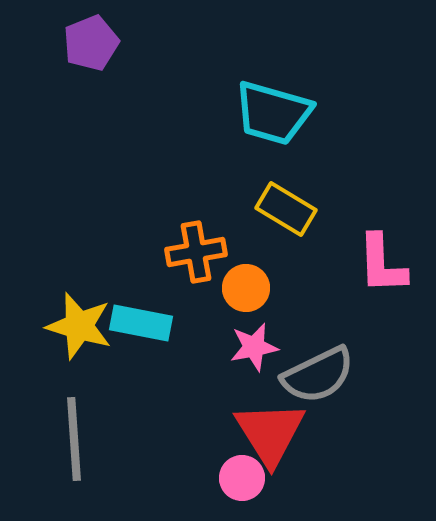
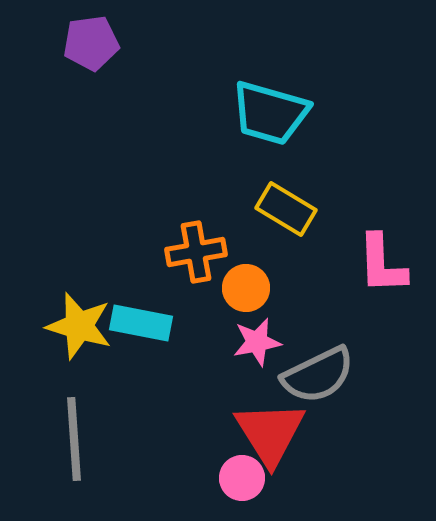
purple pentagon: rotated 14 degrees clockwise
cyan trapezoid: moved 3 px left
pink star: moved 3 px right, 5 px up
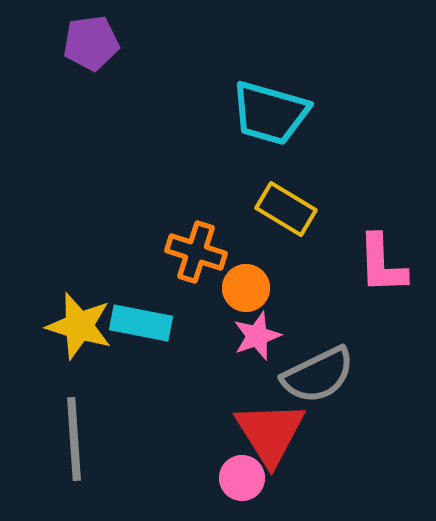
orange cross: rotated 28 degrees clockwise
pink star: moved 6 px up; rotated 9 degrees counterclockwise
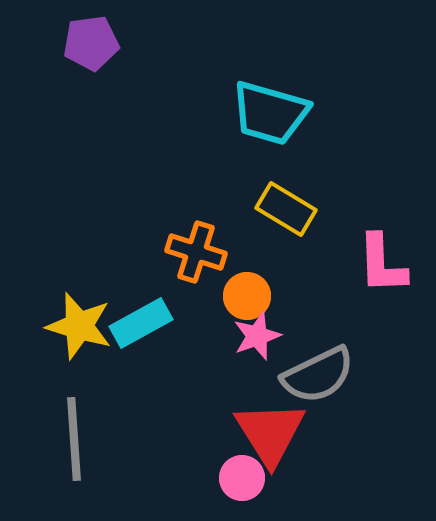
orange circle: moved 1 px right, 8 px down
cyan rectangle: rotated 40 degrees counterclockwise
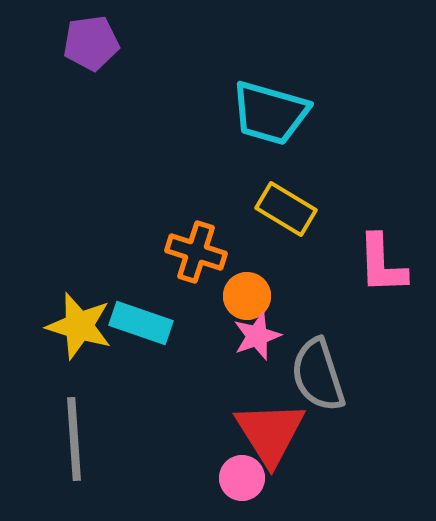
cyan rectangle: rotated 48 degrees clockwise
gray semicircle: rotated 98 degrees clockwise
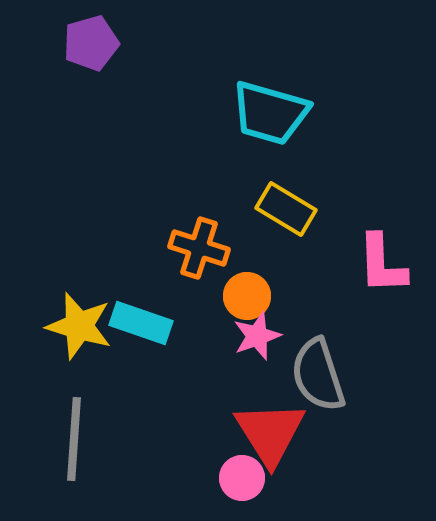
purple pentagon: rotated 8 degrees counterclockwise
orange cross: moved 3 px right, 4 px up
gray line: rotated 8 degrees clockwise
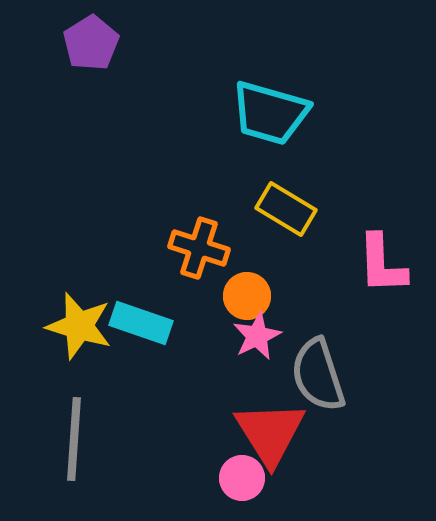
purple pentagon: rotated 16 degrees counterclockwise
pink star: rotated 6 degrees counterclockwise
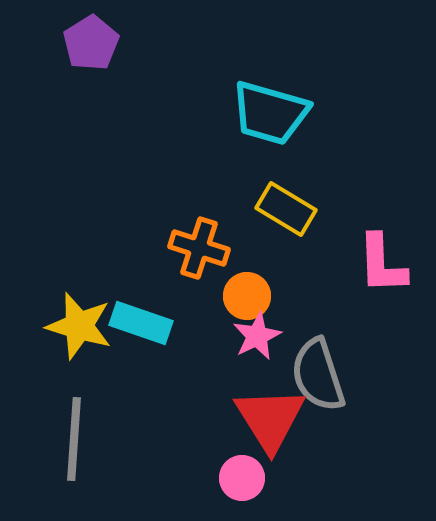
red triangle: moved 14 px up
